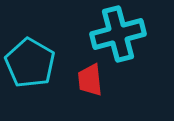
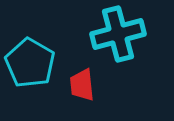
red trapezoid: moved 8 px left, 5 px down
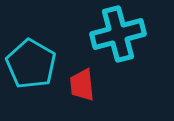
cyan pentagon: moved 1 px right, 1 px down
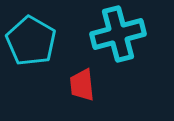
cyan pentagon: moved 23 px up
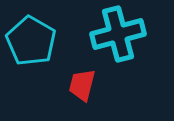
red trapezoid: rotated 20 degrees clockwise
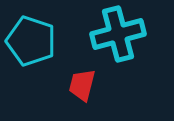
cyan pentagon: rotated 12 degrees counterclockwise
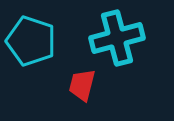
cyan cross: moved 1 px left, 4 px down
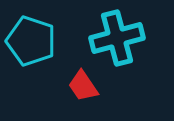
red trapezoid: moved 1 px right, 1 px down; rotated 48 degrees counterclockwise
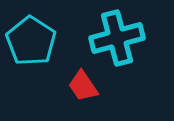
cyan pentagon: rotated 15 degrees clockwise
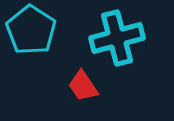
cyan pentagon: moved 11 px up
